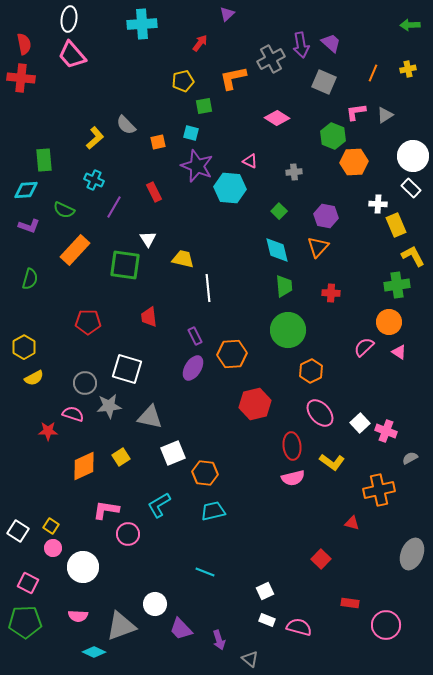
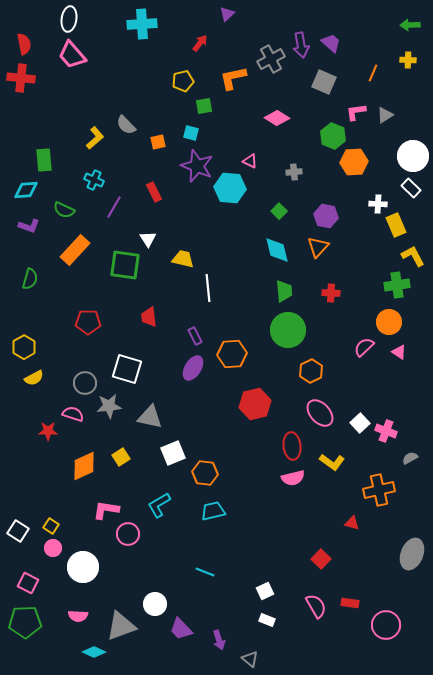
yellow cross at (408, 69): moved 9 px up; rotated 14 degrees clockwise
green trapezoid at (284, 286): moved 5 px down
pink semicircle at (299, 627): moved 17 px right, 21 px up; rotated 45 degrees clockwise
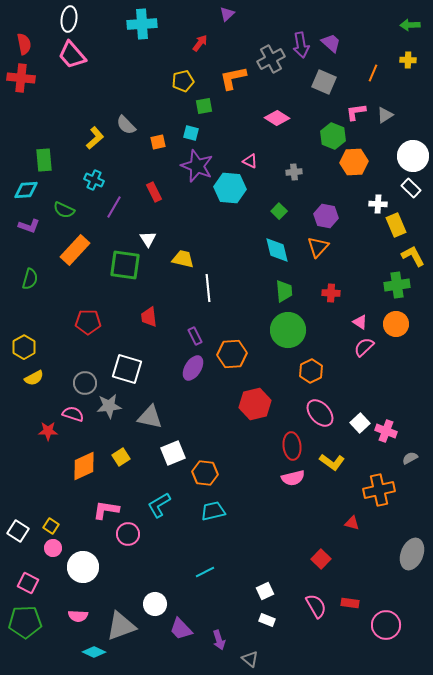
orange circle at (389, 322): moved 7 px right, 2 px down
pink triangle at (399, 352): moved 39 px left, 30 px up
cyan line at (205, 572): rotated 48 degrees counterclockwise
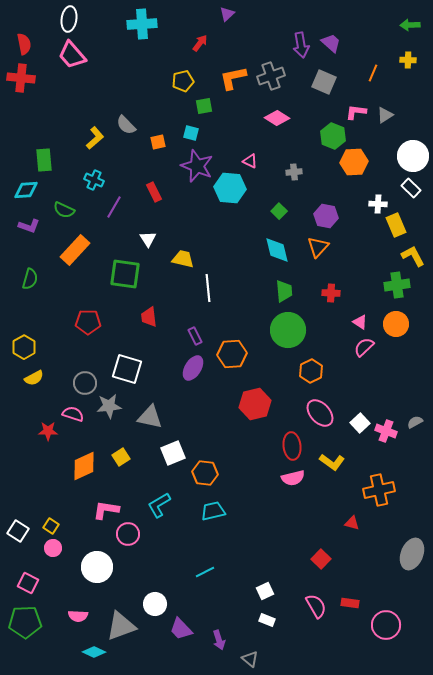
gray cross at (271, 59): moved 17 px down; rotated 8 degrees clockwise
pink L-shape at (356, 112): rotated 15 degrees clockwise
green square at (125, 265): moved 9 px down
gray semicircle at (410, 458): moved 5 px right, 36 px up
white circle at (83, 567): moved 14 px right
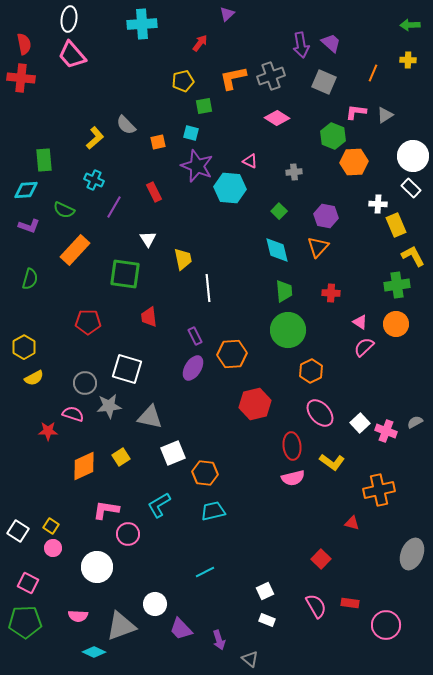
yellow trapezoid at (183, 259): rotated 65 degrees clockwise
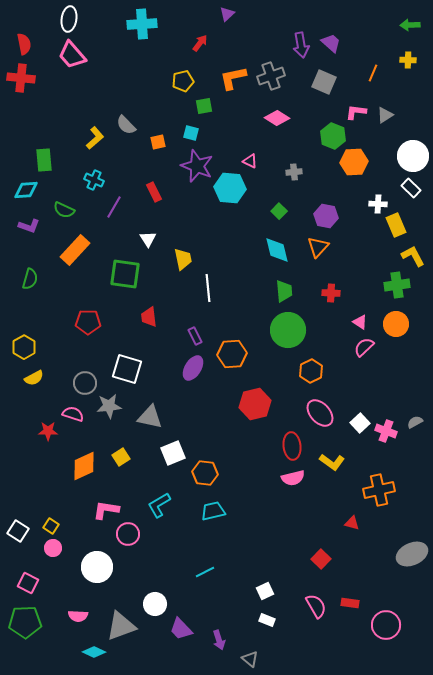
gray ellipse at (412, 554): rotated 44 degrees clockwise
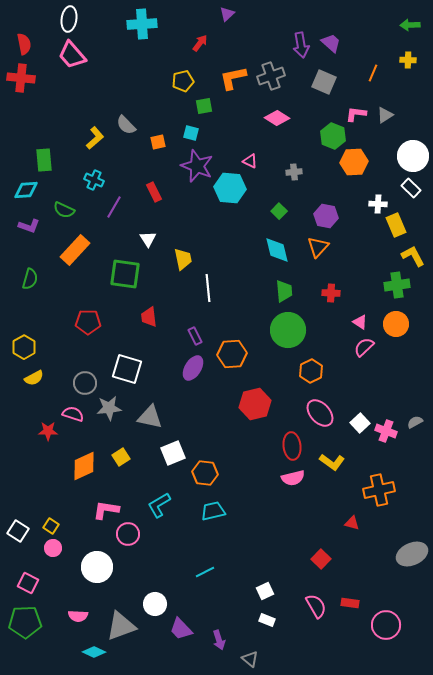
pink L-shape at (356, 112): moved 2 px down
gray star at (109, 406): moved 2 px down
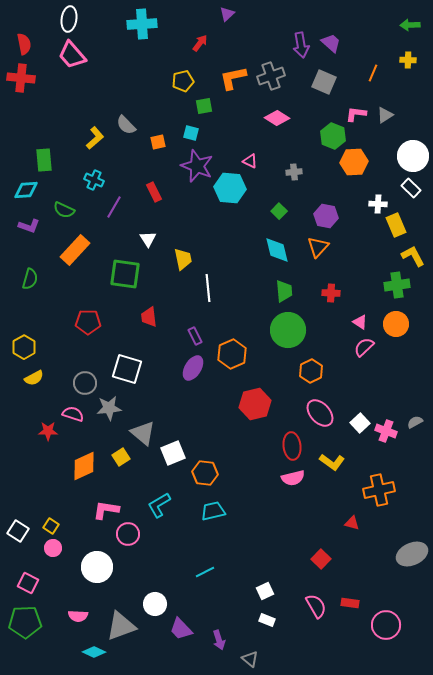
orange hexagon at (232, 354): rotated 20 degrees counterclockwise
gray triangle at (150, 417): moved 7 px left, 16 px down; rotated 28 degrees clockwise
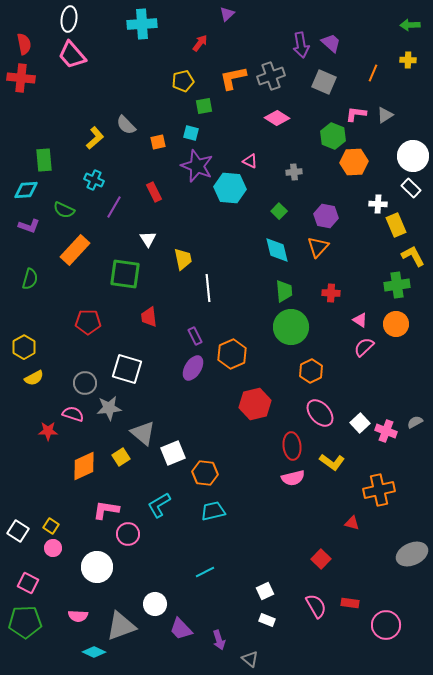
pink triangle at (360, 322): moved 2 px up
green circle at (288, 330): moved 3 px right, 3 px up
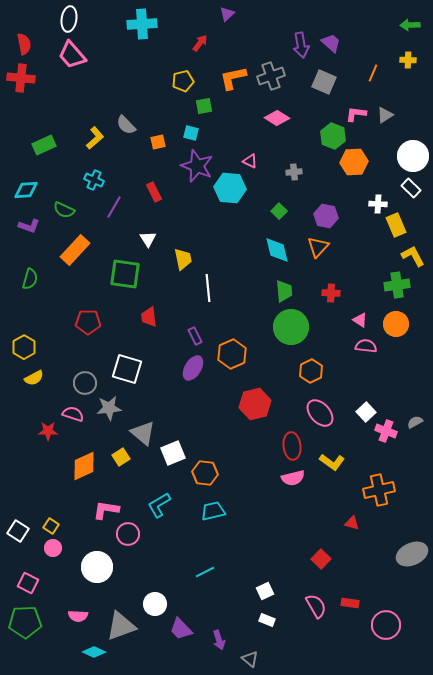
green rectangle at (44, 160): moved 15 px up; rotated 70 degrees clockwise
pink semicircle at (364, 347): moved 2 px right, 1 px up; rotated 50 degrees clockwise
white square at (360, 423): moved 6 px right, 11 px up
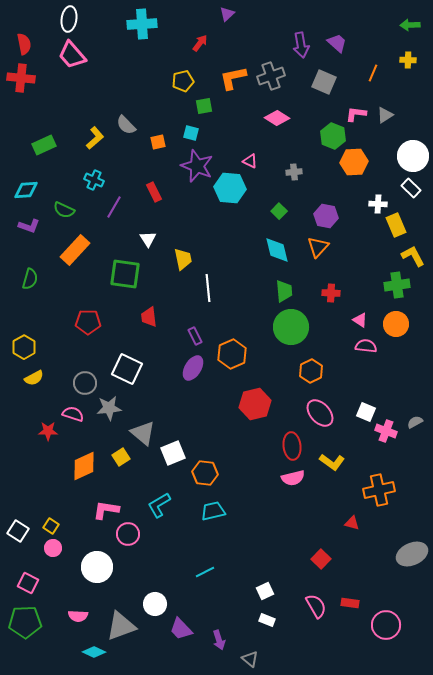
purple trapezoid at (331, 43): moved 6 px right
white square at (127, 369): rotated 8 degrees clockwise
white square at (366, 412): rotated 24 degrees counterclockwise
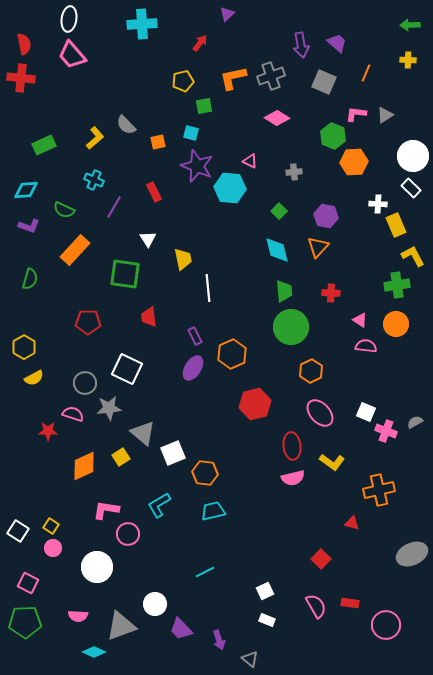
orange line at (373, 73): moved 7 px left
